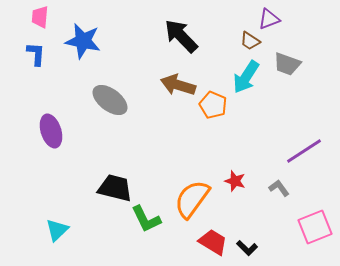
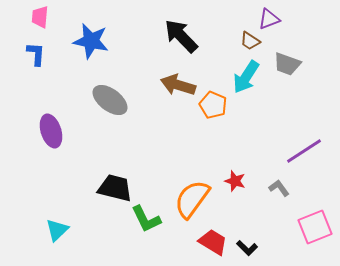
blue star: moved 8 px right
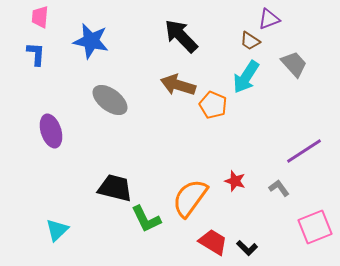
gray trapezoid: moved 7 px right; rotated 152 degrees counterclockwise
orange semicircle: moved 2 px left, 1 px up
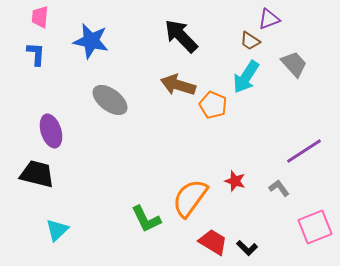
black trapezoid: moved 78 px left, 14 px up
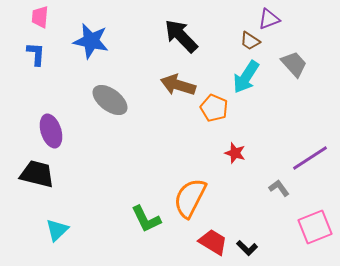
orange pentagon: moved 1 px right, 3 px down
purple line: moved 6 px right, 7 px down
red star: moved 28 px up
orange semicircle: rotated 9 degrees counterclockwise
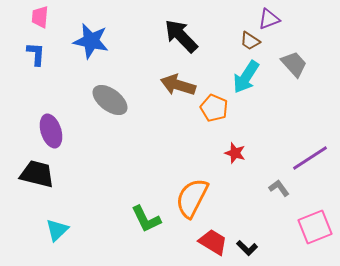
orange semicircle: moved 2 px right
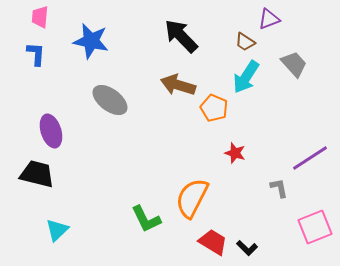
brown trapezoid: moved 5 px left, 1 px down
gray L-shape: rotated 25 degrees clockwise
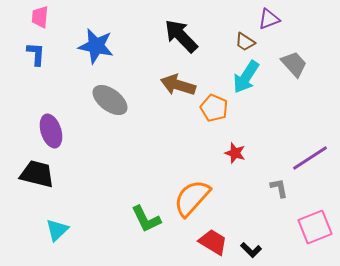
blue star: moved 5 px right, 5 px down
orange semicircle: rotated 15 degrees clockwise
black L-shape: moved 4 px right, 2 px down
